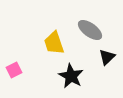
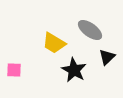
yellow trapezoid: rotated 40 degrees counterclockwise
pink square: rotated 28 degrees clockwise
black star: moved 3 px right, 6 px up
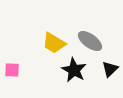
gray ellipse: moved 11 px down
black triangle: moved 3 px right, 12 px down
pink square: moved 2 px left
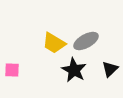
gray ellipse: moved 4 px left; rotated 65 degrees counterclockwise
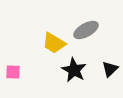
gray ellipse: moved 11 px up
pink square: moved 1 px right, 2 px down
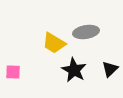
gray ellipse: moved 2 px down; rotated 20 degrees clockwise
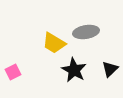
pink square: rotated 28 degrees counterclockwise
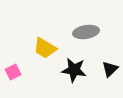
yellow trapezoid: moved 9 px left, 5 px down
black star: rotated 20 degrees counterclockwise
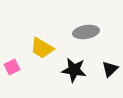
yellow trapezoid: moved 3 px left
pink square: moved 1 px left, 5 px up
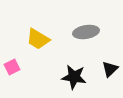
yellow trapezoid: moved 4 px left, 9 px up
black star: moved 7 px down
